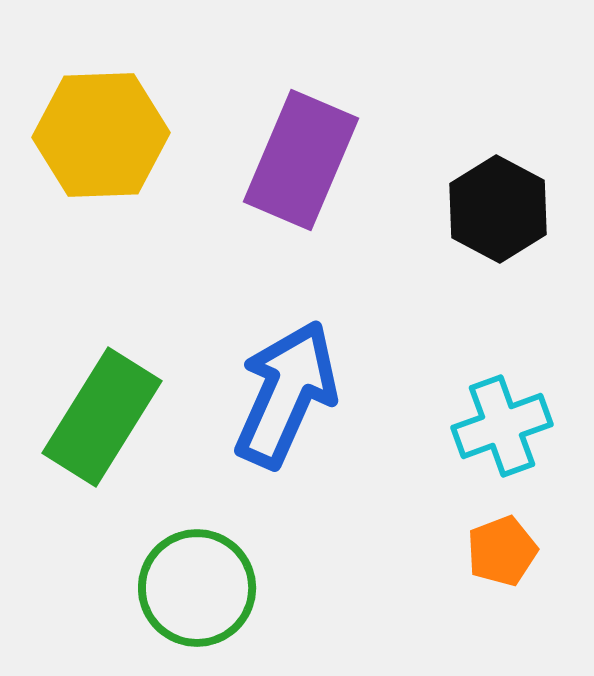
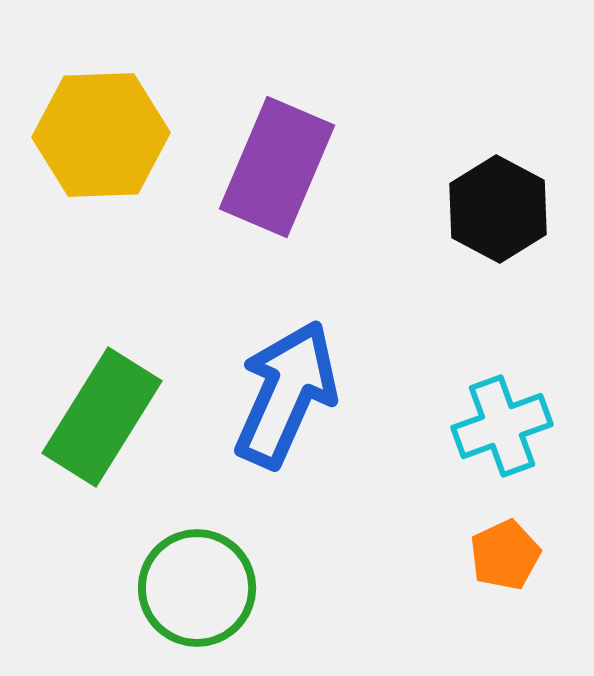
purple rectangle: moved 24 px left, 7 px down
orange pentagon: moved 3 px right, 4 px down; rotated 4 degrees counterclockwise
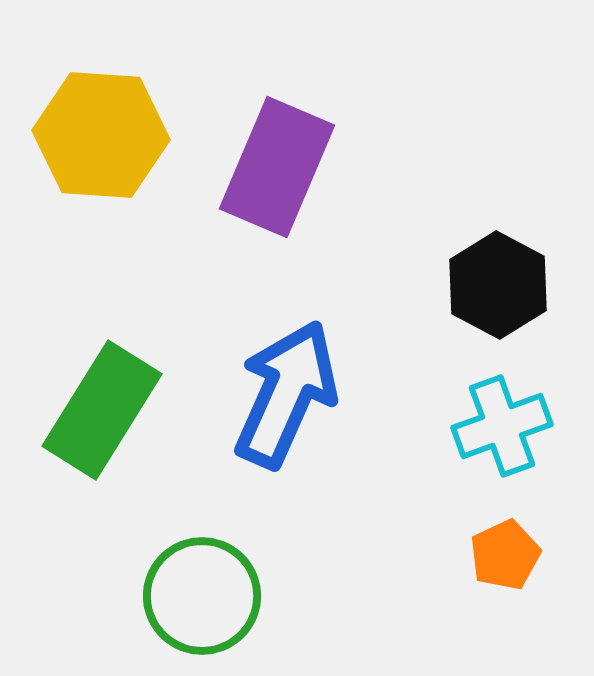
yellow hexagon: rotated 6 degrees clockwise
black hexagon: moved 76 px down
green rectangle: moved 7 px up
green circle: moved 5 px right, 8 px down
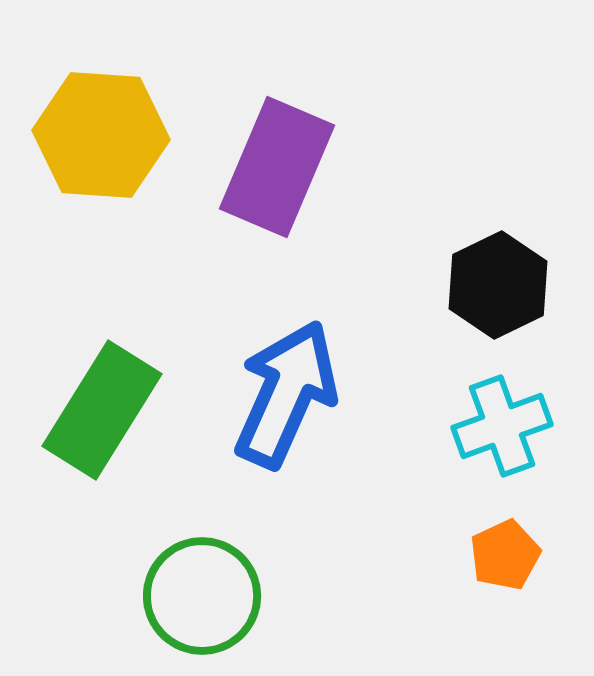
black hexagon: rotated 6 degrees clockwise
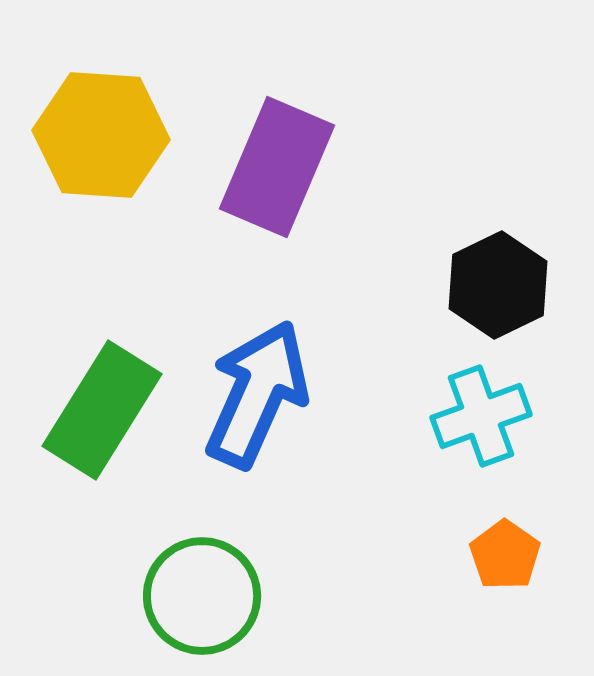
blue arrow: moved 29 px left
cyan cross: moved 21 px left, 10 px up
orange pentagon: rotated 12 degrees counterclockwise
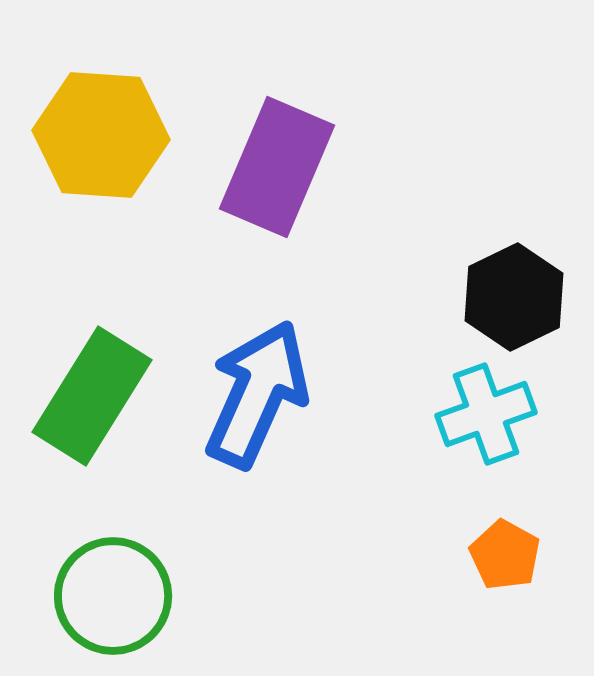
black hexagon: moved 16 px right, 12 px down
green rectangle: moved 10 px left, 14 px up
cyan cross: moved 5 px right, 2 px up
orange pentagon: rotated 6 degrees counterclockwise
green circle: moved 89 px left
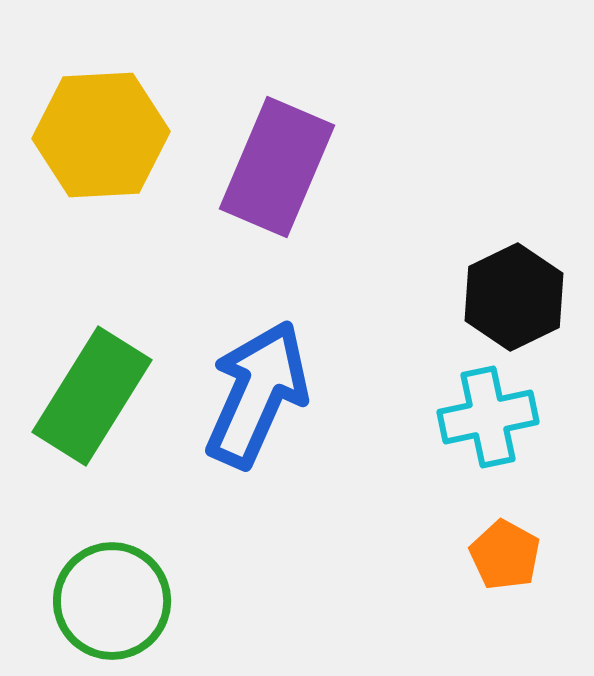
yellow hexagon: rotated 7 degrees counterclockwise
cyan cross: moved 2 px right, 3 px down; rotated 8 degrees clockwise
green circle: moved 1 px left, 5 px down
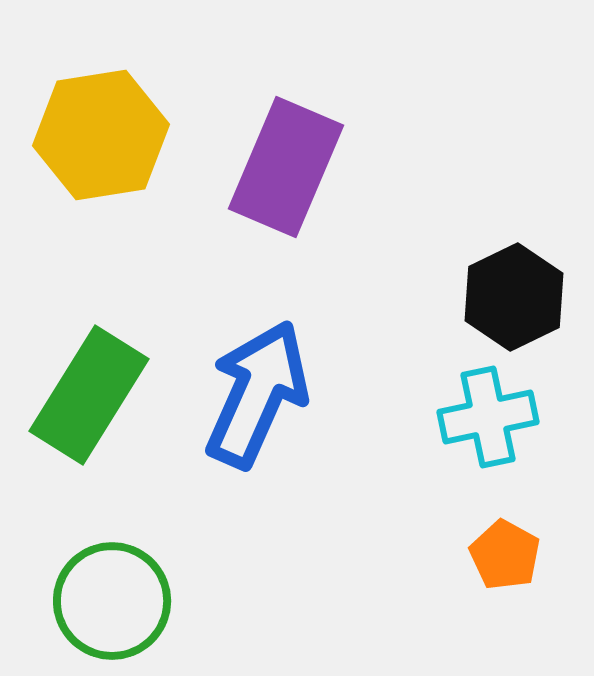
yellow hexagon: rotated 6 degrees counterclockwise
purple rectangle: moved 9 px right
green rectangle: moved 3 px left, 1 px up
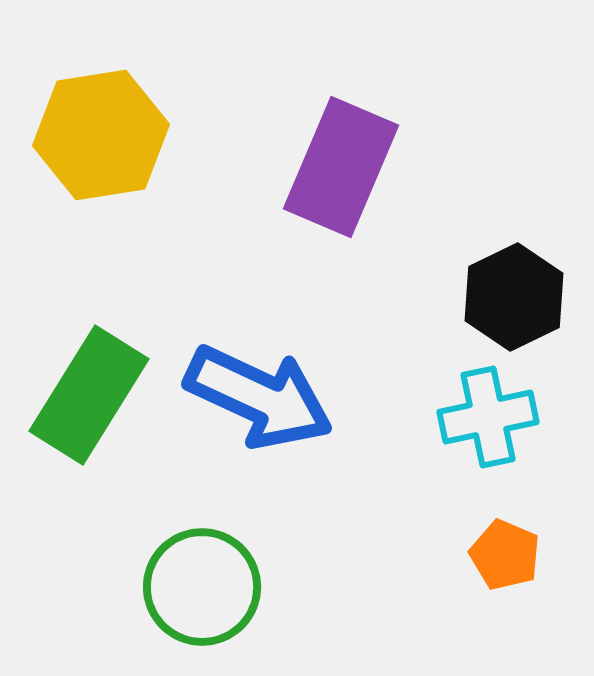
purple rectangle: moved 55 px right
blue arrow: moved 2 px right, 3 px down; rotated 91 degrees clockwise
orange pentagon: rotated 6 degrees counterclockwise
green circle: moved 90 px right, 14 px up
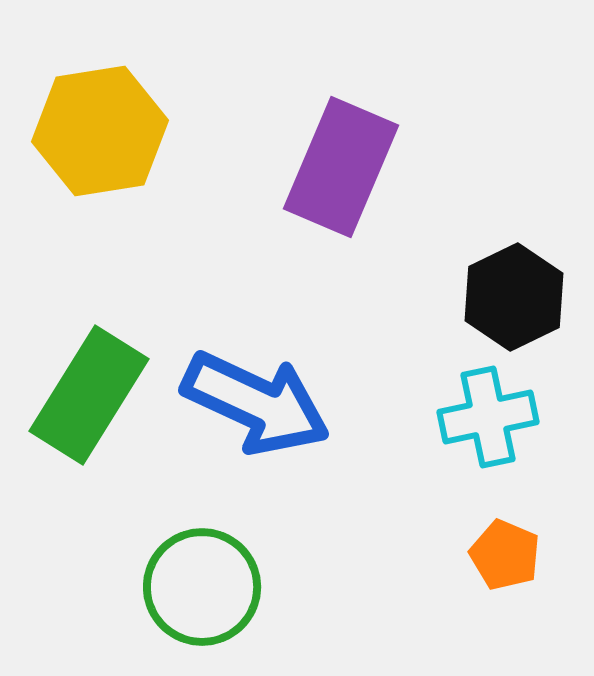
yellow hexagon: moved 1 px left, 4 px up
blue arrow: moved 3 px left, 6 px down
